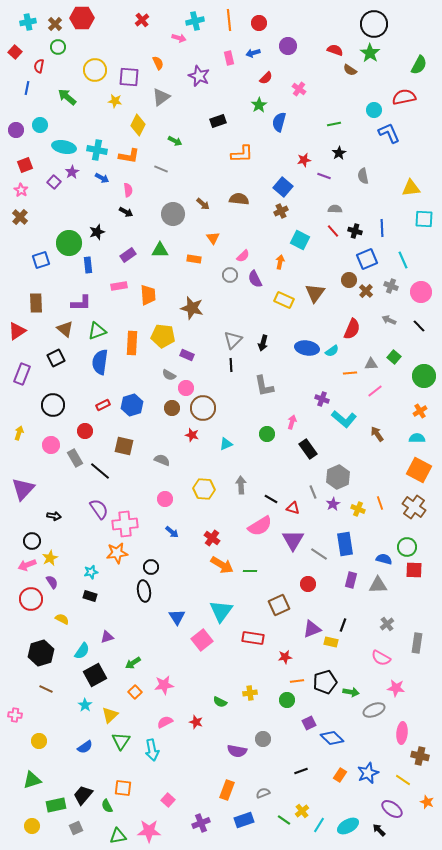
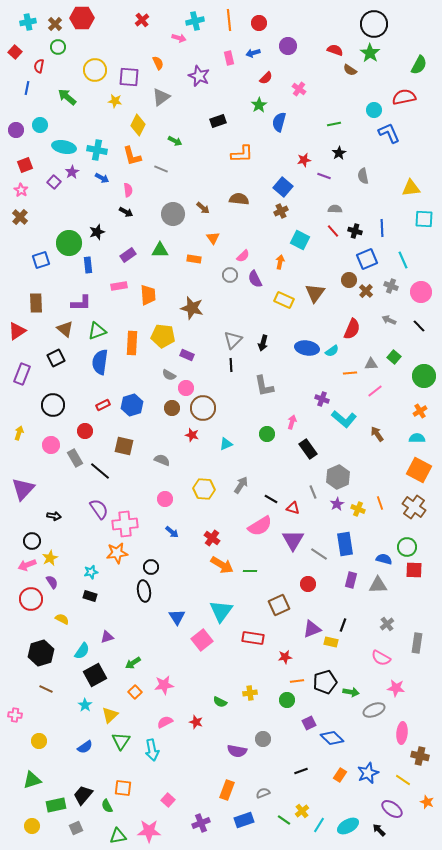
orange L-shape at (129, 156): moved 3 px right; rotated 65 degrees clockwise
brown arrow at (203, 204): moved 4 px down
gray arrow at (241, 485): rotated 36 degrees clockwise
purple star at (333, 504): moved 4 px right
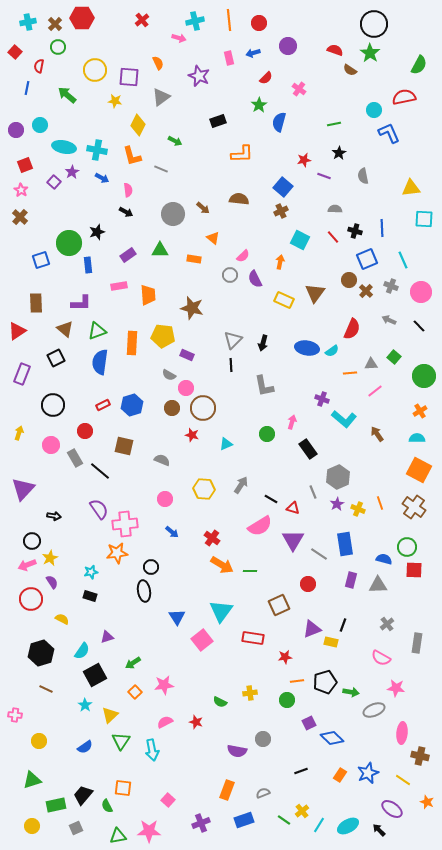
green arrow at (67, 97): moved 2 px up
red line at (333, 231): moved 6 px down
orange triangle at (213, 238): rotated 16 degrees counterclockwise
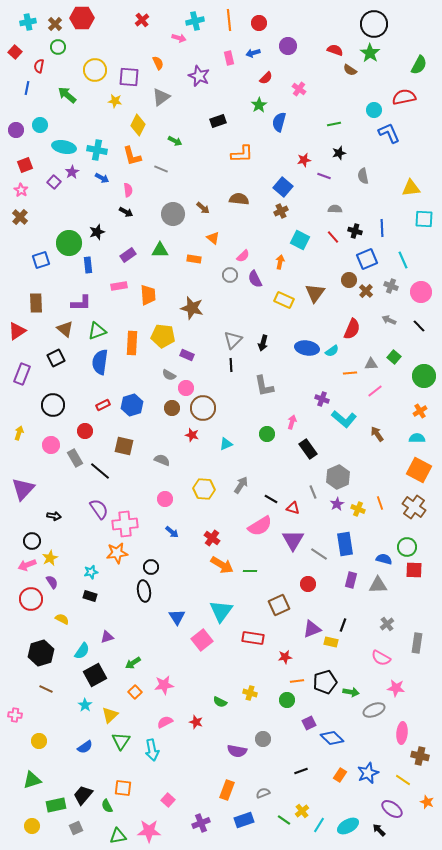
black star at (339, 153): rotated 16 degrees clockwise
yellow cross at (250, 693): rotated 24 degrees clockwise
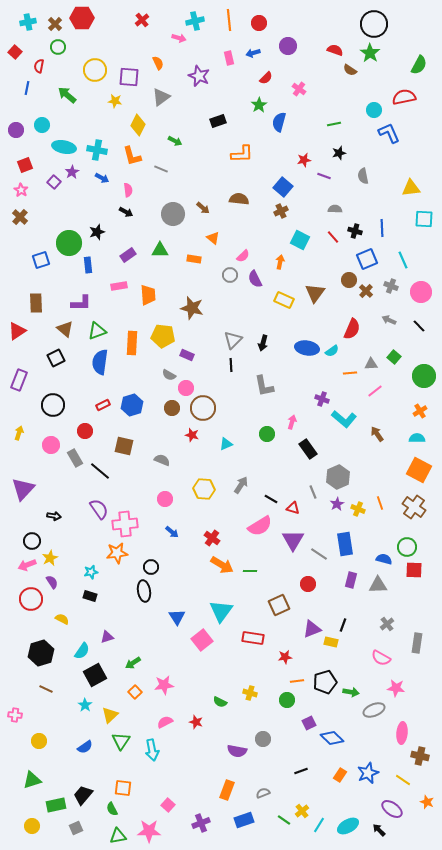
cyan circle at (40, 125): moved 2 px right
purple rectangle at (22, 374): moved 3 px left, 6 px down
pink square at (168, 800): moved 5 px down
green semicircle at (107, 806): moved 5 px right, 3 px down
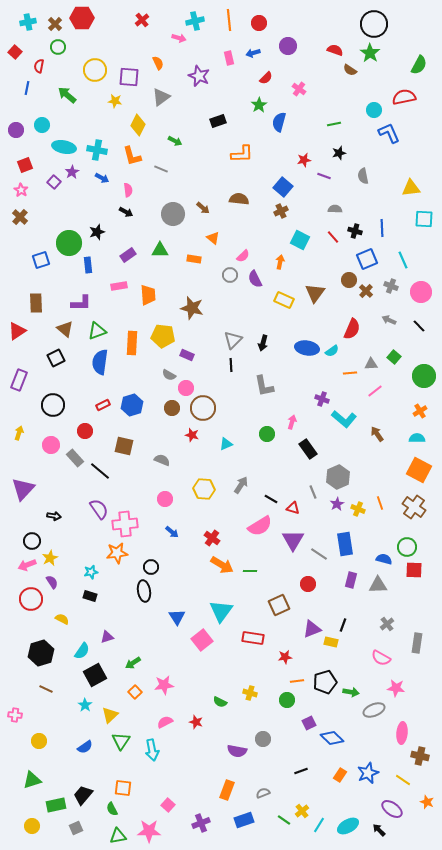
gray rectangle at (75, 458): rotated 12 degrees counterclockwise
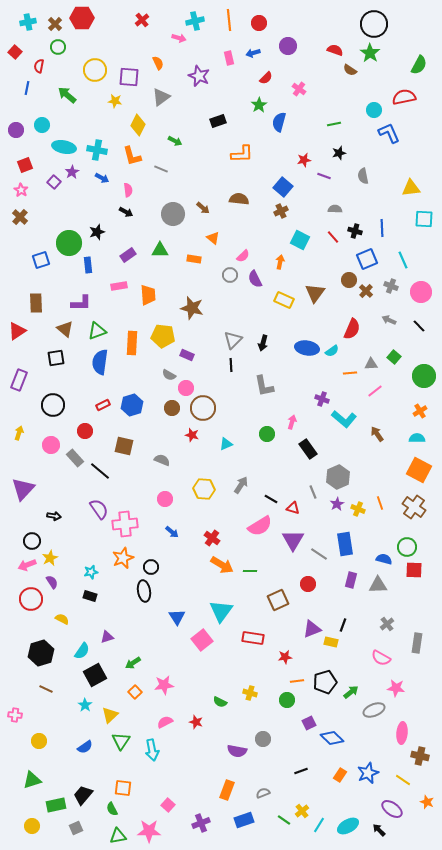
black square at (56, 358): rotated 18 degrees clockwise
orange star at (117, 553): moved 6 px right, 5 px down; rotated 15 degrees counterclockwise
brown square at (279, 605): moved 1 px left, 5 px up
green arrow at (351, 692): rotated 49 degrees counterclockwise
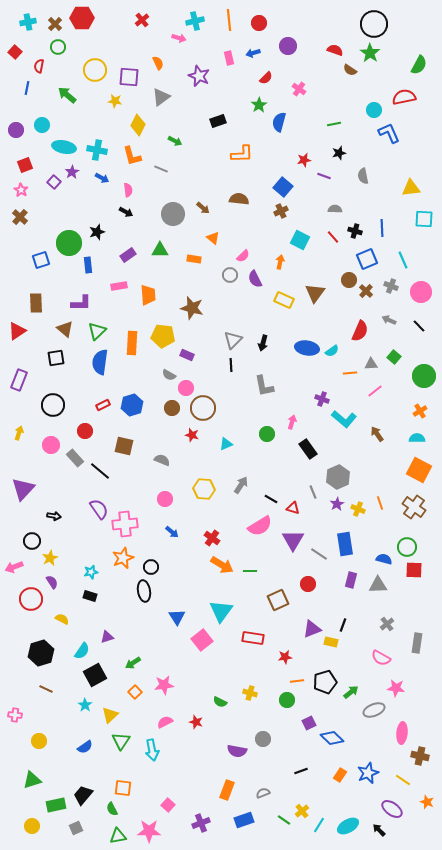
red semicircle at (352, 329): moved 8 px right, 2 px down
green triangle at (97, 331): rotated 24 degrees counterclockwise
pink arrow at (27, 565): moved 13 px left, 2 px down
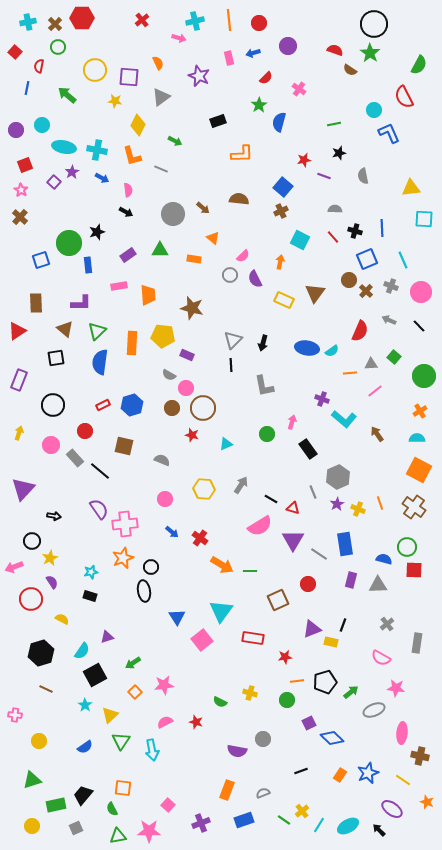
red semicircle at (404, 97): rotated 105 degrees counterclockwise
red cross at (212, 538): moved 12 px left
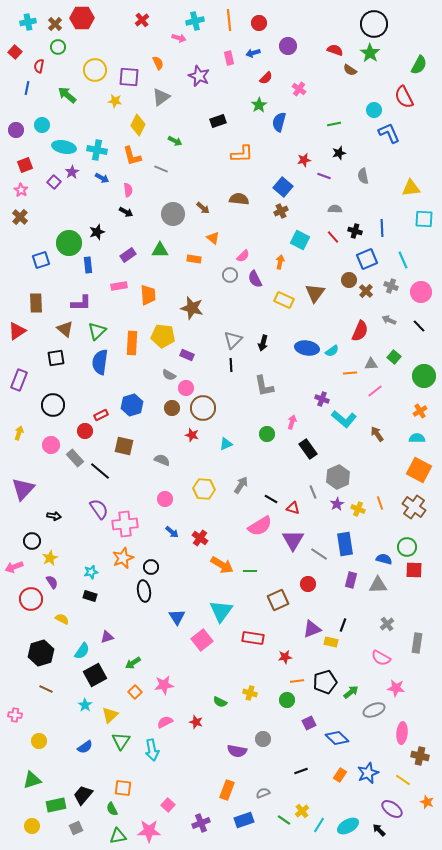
red rectangle at (103, 405): moved 2 px left, 10 px down
blue diamond at (332, 738): moved 5 px right
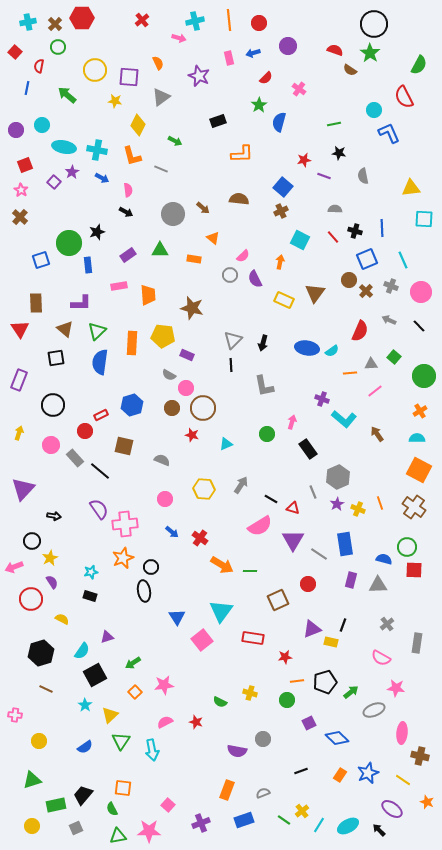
black star at (339, 153): rotated 24 degrees clockwise
red triangle at (17, 331): moved 3 px right, 2 px up; rotated 30 degrees counterclockwise
